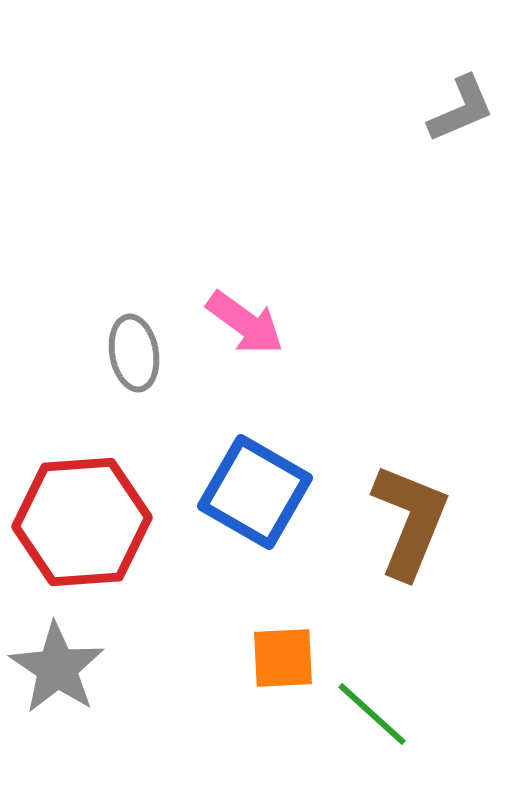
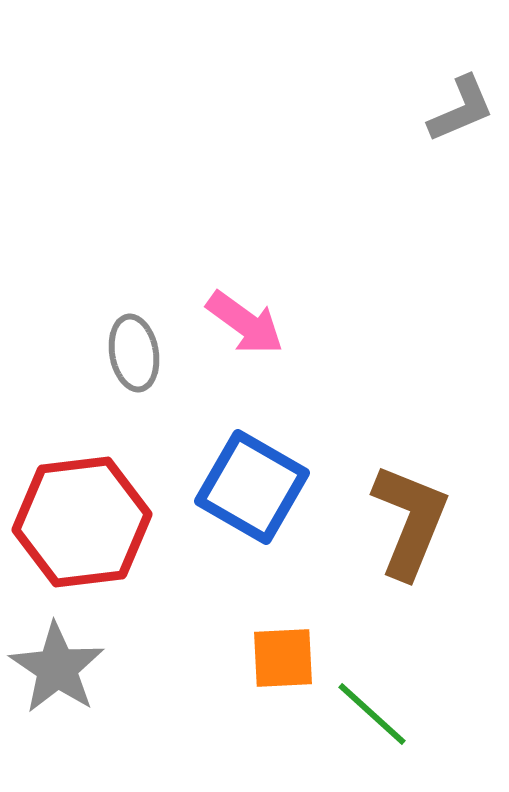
blue square: moved 3 px left, 5 px up
red hexagon: rotated 3 degrees counterclockwise
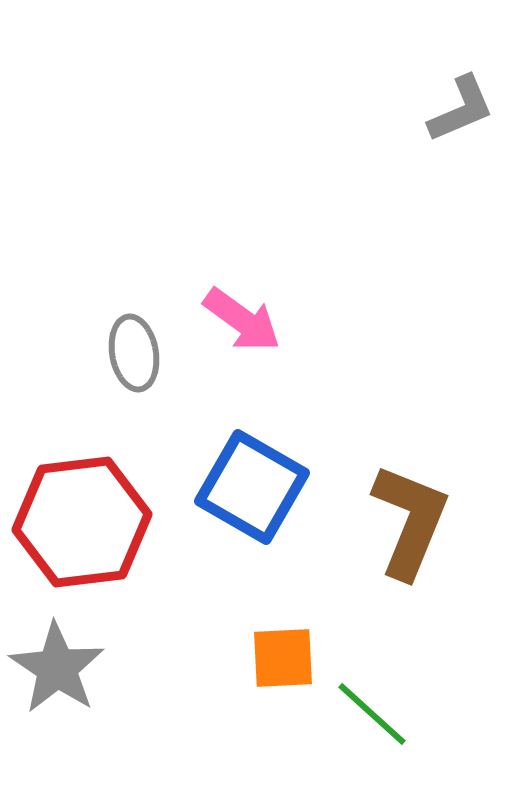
pink arrow: moved 3 px left, 3 px up
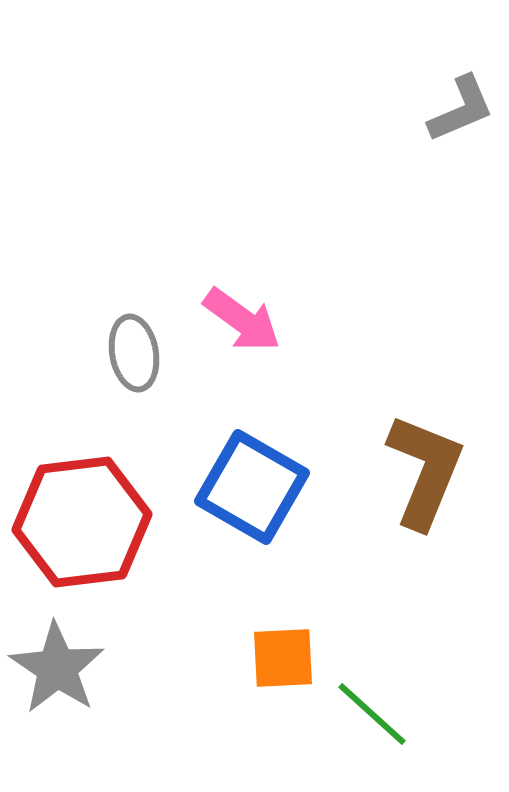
brown L-shape: moved 15 px right, 50 px up
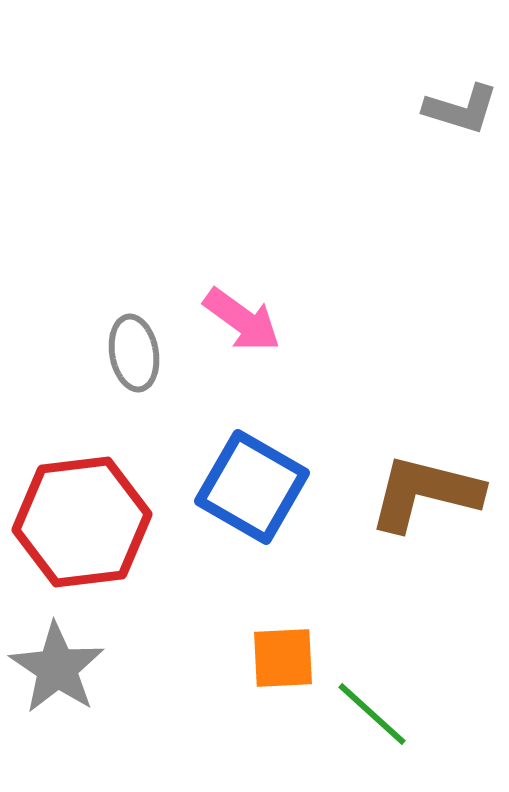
gray L-shape: rotated 40 degrees clockwise
brown L-shape: moved 22 px down; rotated 98 degrees counterclockwise
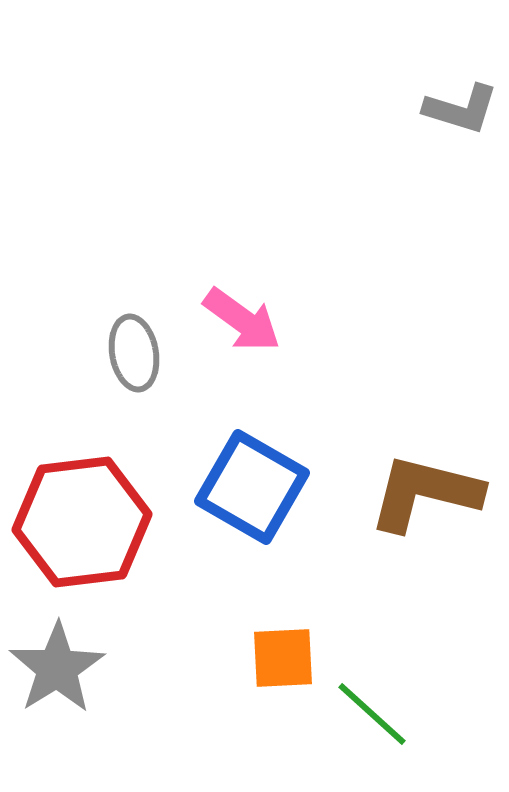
gray star: rotated 6 degrees clockwise
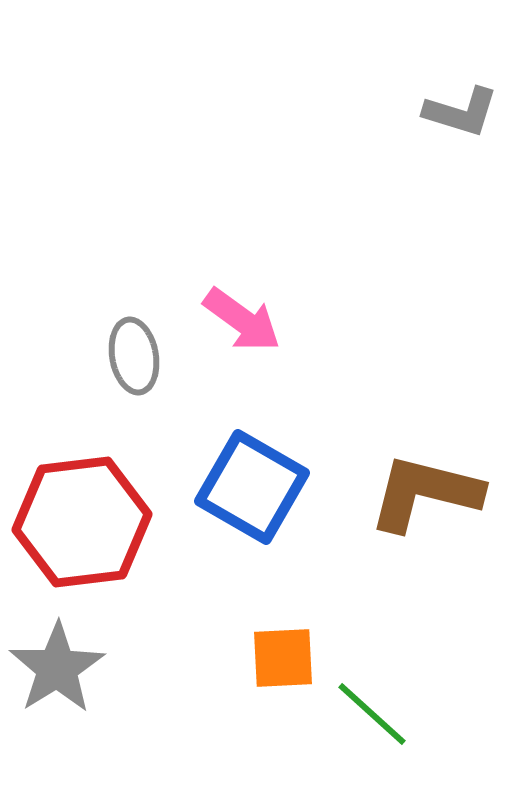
gray L-shape: moved 3 px down
gray ellipse: moved 3 px down
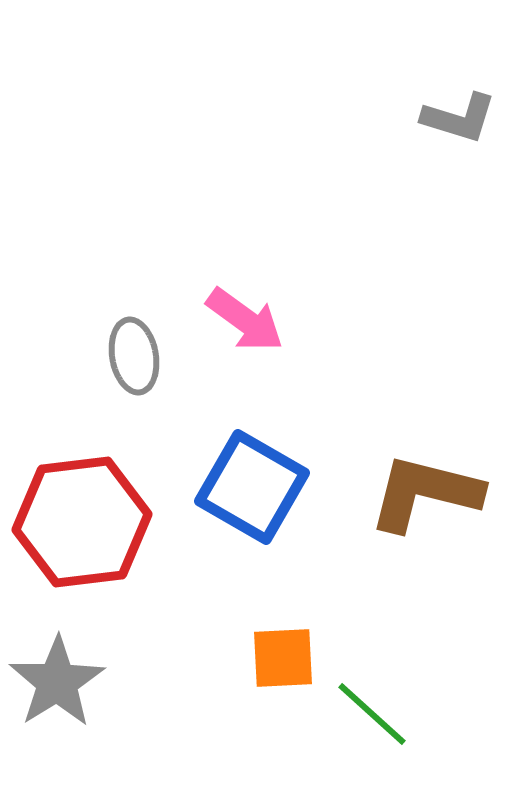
gray L-shape: moved 2 px left, 6 px down
pink arrow: moved 3 px right
gray star: moved 14 px down
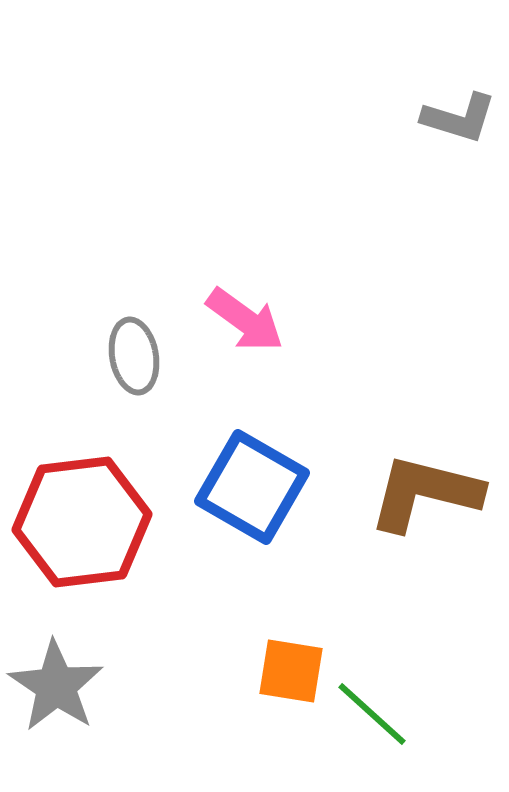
orange square: moved 8 px right, 13 px down; rotated 12 degrees clockwise
gray star: moved 1 px left, 4 px down; rotated 6 degrees counterclockwise
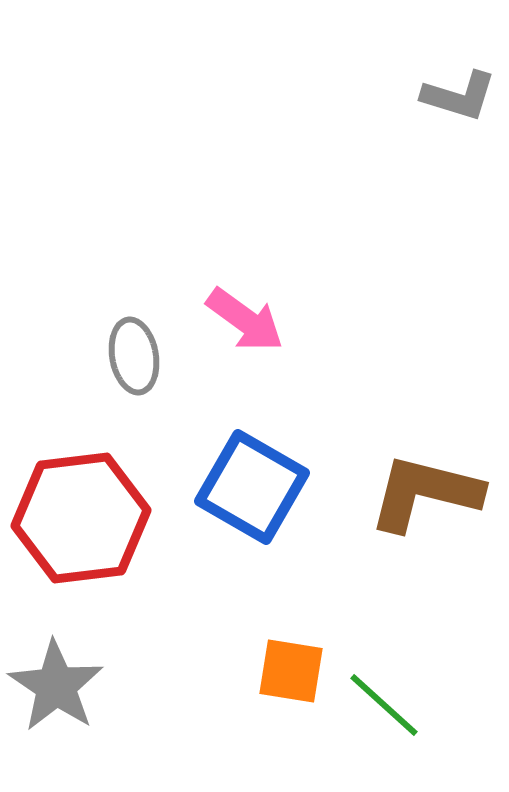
gray L-shape: moved 22 px up
red hexagon: moved 1 px left, 4 px up
green line: moved 12 px right, 9 px up
